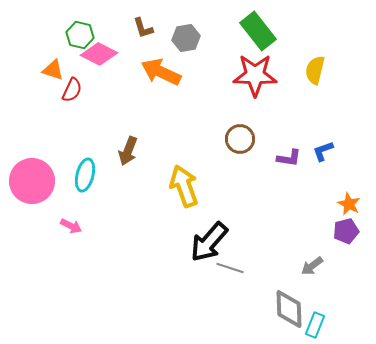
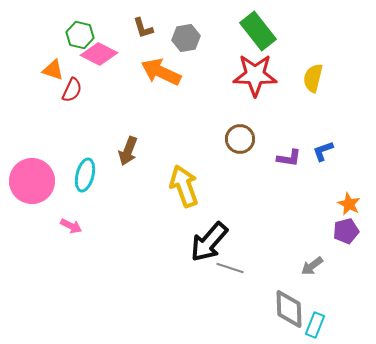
yellow semicircle: moved 2 px left, 8 px down
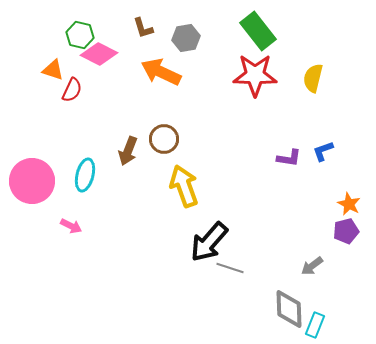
brown circle: moved 76 px left
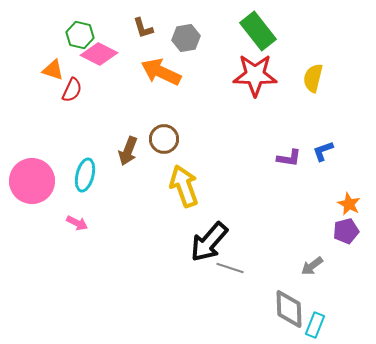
pink arrow: moved 6 px right, 3 px up
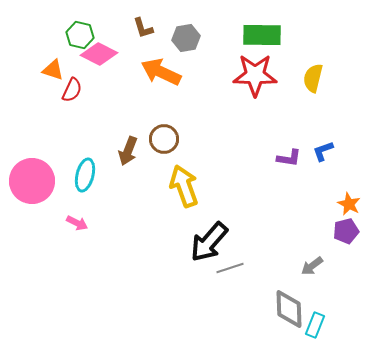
green rectangle: moved 4 px right, 4 px down; rotated 51 degrees counterclockwise
gray line: rotated 36 degrees counterclockwise
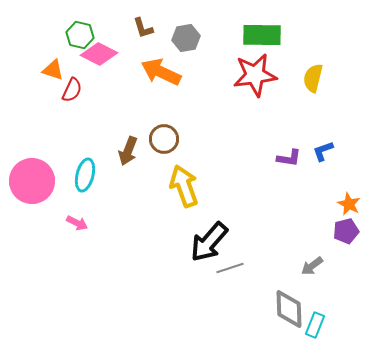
red star: rotated 9 degrees counterclockwise
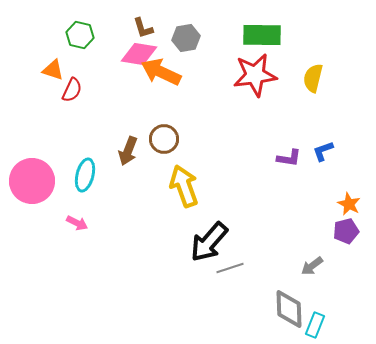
pink diamond: moved 40 px right; rotated 18 degrees counterclockwise
